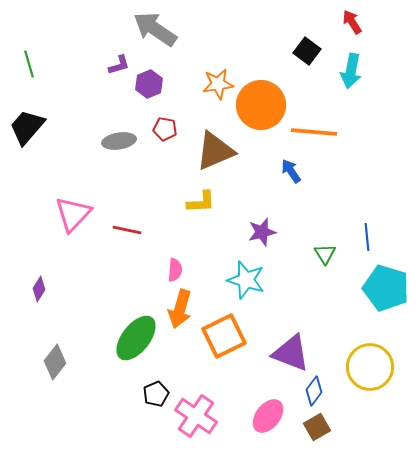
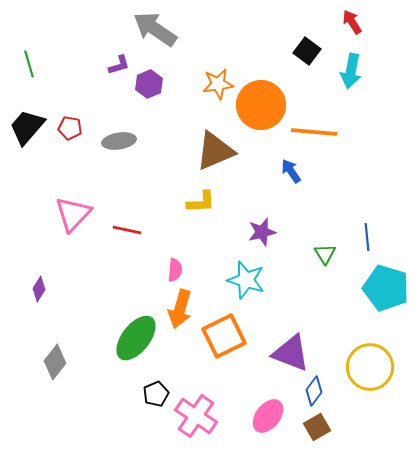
red pentagon: moved 95 px left, 1 px up
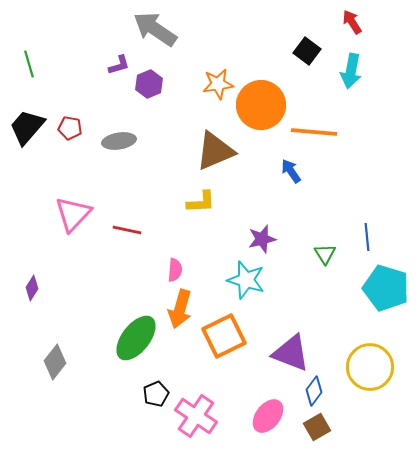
purple star: moved 7 px down
purple diamond: moved 7 px left, 1 px up
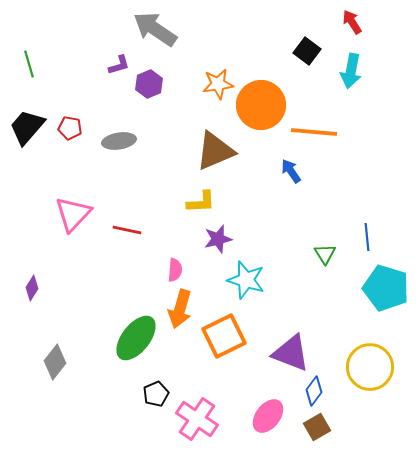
purple star: moved 44 px left
pink cross: moved 1 px right, 3 px down
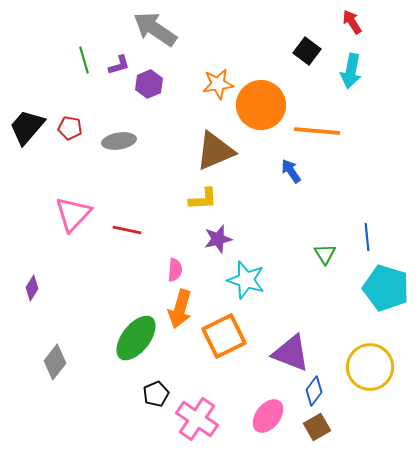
green line: moved 55 px right, 4 px up
orange line: moved 3 px right, 1 px up
yellow L-shape: moved 2 px right, 3 px up
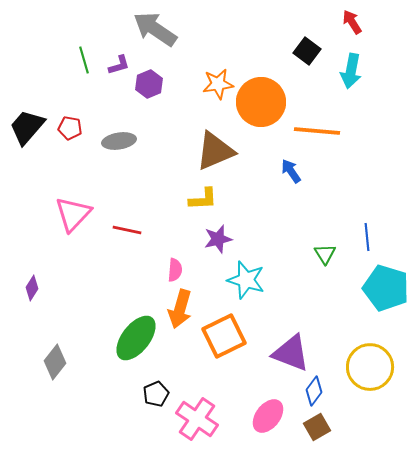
orange circle: moved 3 px up
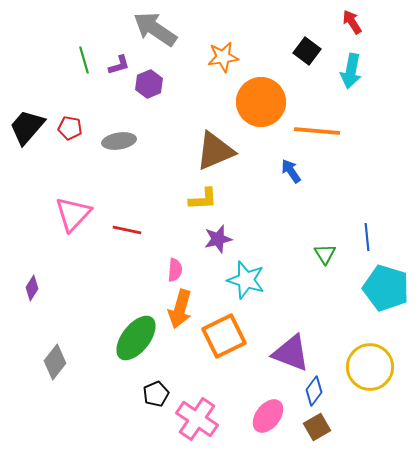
orange star: moved 5 px right, 27 px up
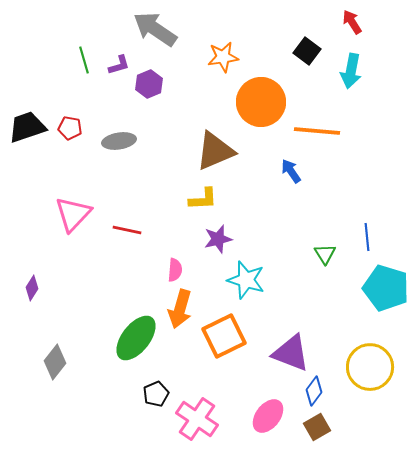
black trapezoid: rotated 30 degrees clockwise
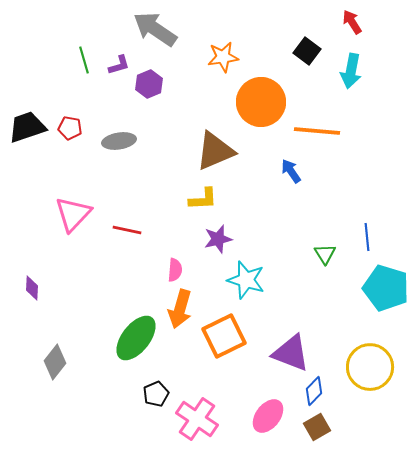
purple diamond: rotated 30 degrees counterclockwise
blue diamond: rotated 8 degrees clockwise
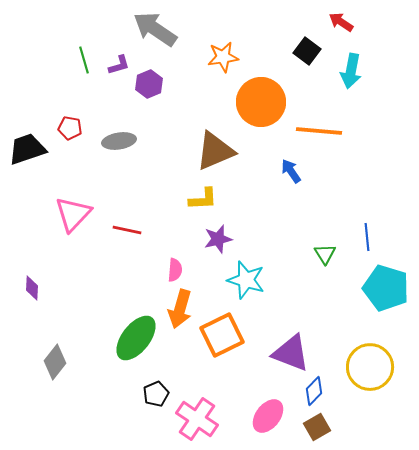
red arrow: moved 11 px left; rotated 25 degrees counterclockwise
black trapezoid: moved 22 px down
orange line: moved 2 px right
orange square: moved 2 px left, 1 px up
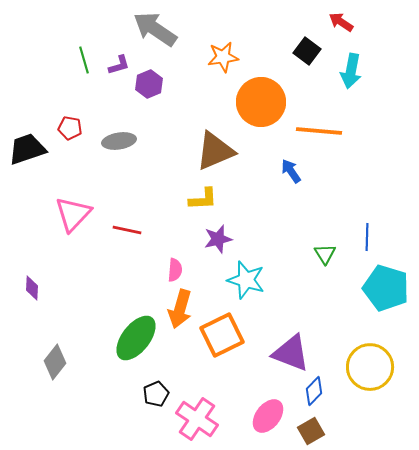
blue line: rotated 8 degrees clockwise
brown square: moved 6 px left, 4 px down
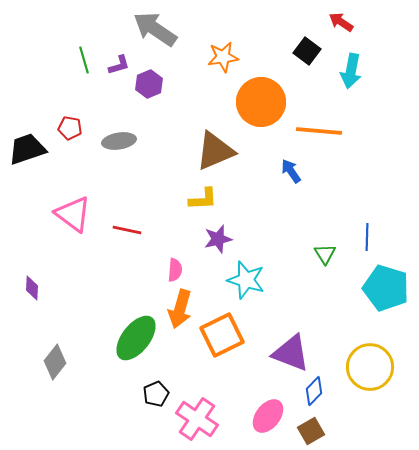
pink triangle: rotated 36 degrees counterclockwise
